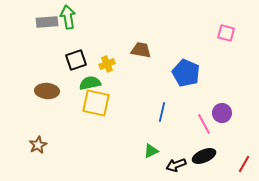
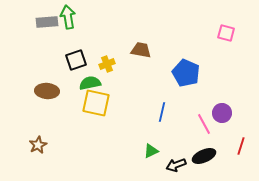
red line: moved 3 px left, 18 px up; rotated 12 degrees counterclockwise
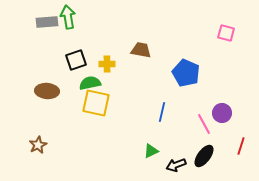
yellow cross: rotated 21 degrees clockwise
black ellipse: rotated 30 degrees counterclockwise
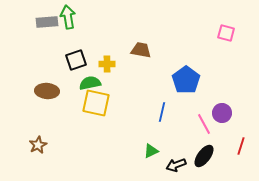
blue pentagon: moved 7 px down; rotated 12 degrees clockwise
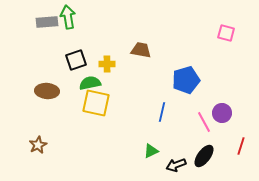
blue pentagon: rotated 20 degrees clockwise
pink line: moved 2 px up
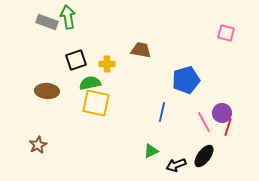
gray rectangle: rotated 25 degrees clockwise
red line: moved 13 px left, 19 px up
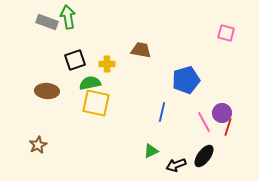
black square: moved 1 px left
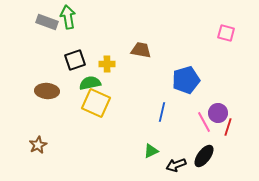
yellow square: rotated 12 degrees clockwise
purple circle: moved 4 px left
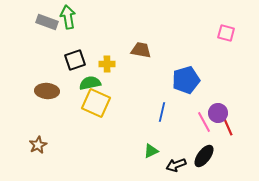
red line: rotated 42 degrees counterclockwise
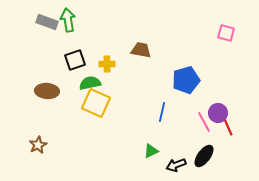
green arrow: moved 3 px down
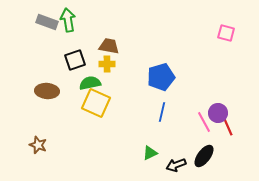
brown trapezoid: moved 32 px left, 4 px up
blue pentagon: moved 25 px left, 3 px up
brown star: rotated 24 degrees counterclockwise
green triangle: moved 1 px left, 2 px down
